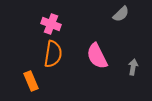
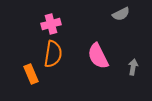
gray semicircle: rotated 18 degrees clockwise
pink cross: rotated 36 degrees counterclockwise
pink semicircle: moved 1 px right
orange rectangle: moved 7 px up
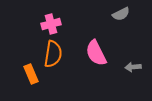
pink semicircle: moved 2 px left, 3 px up
gray arrow: rotated 105 degrees counterclockwise
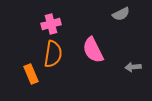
pink semicircle: moved 3 px left, 3 px up
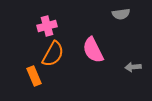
gray semicircle: rotated 18 degrees clockwise
pink cross: moved 4 px left, 2 px down
orange semicircle: rotated 20 degrees clockwise
orange rectangle: moved 3 px right, 2 px down
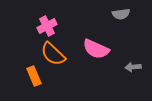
pink cross: rotated 12 degrees counterclockwise
pink semicircle: moved 3 px right, 1 px up; rotated 40 degrees counterclockwise
orange semicircle: rotated 104 degrees clockwise
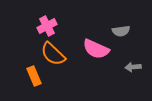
gray semicircle: moved 17 px down
